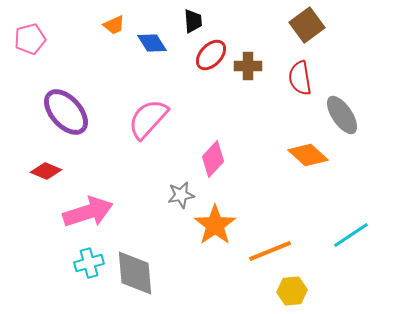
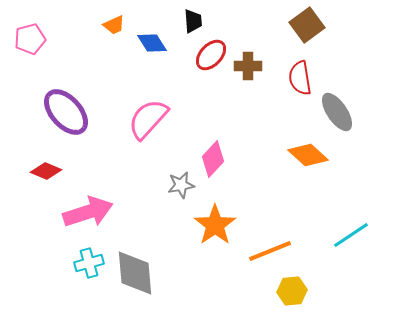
gray ellipse: moved 5 px left, 3 px up
gray star: moved 10 px up
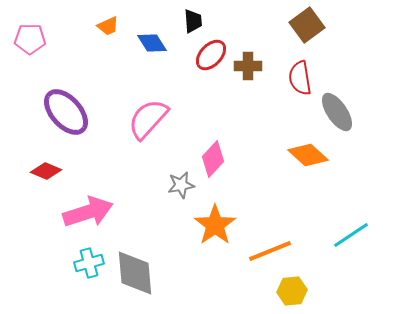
orange trapezoid: moved 6 px left, 1 px down
pink pentagon: rotated 16 degrees clockwise
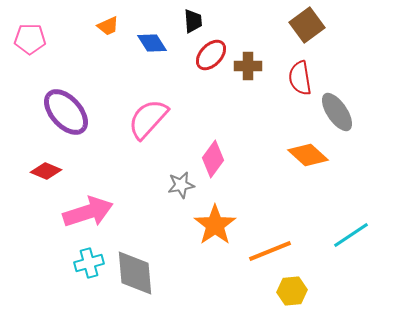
pink diamond: rotated 6 degrees counterclockwise
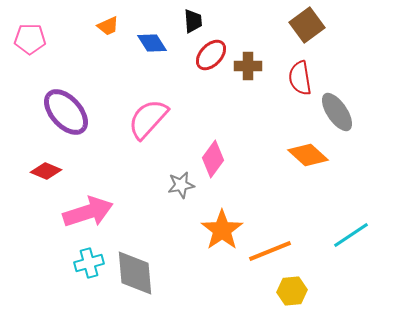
orange star: moved 7 px right, 5 px down
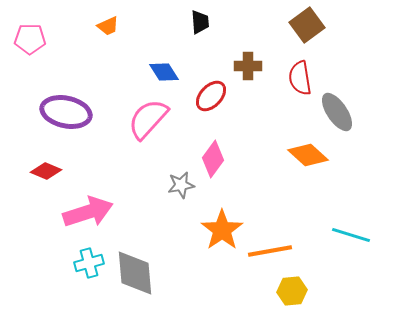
black trapezoid: moved 7 px right, 1 px down
blue diamond: moved 12 px right, 29 px down
red ellipse: moved 41 px down
purple ellipse: rotated 36 degrees counterclockwise
cyan line: rotated 51 degrees clockwise
orange line: rotated 12 degrees clockwise
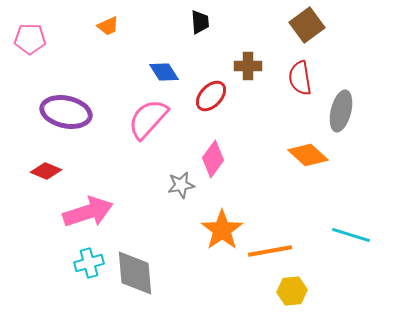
gray ellipse: moved 4 px right, 1 px up; rotated 48 degrees clockwise
